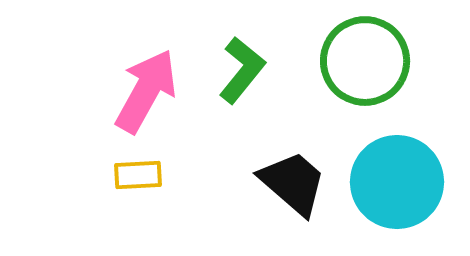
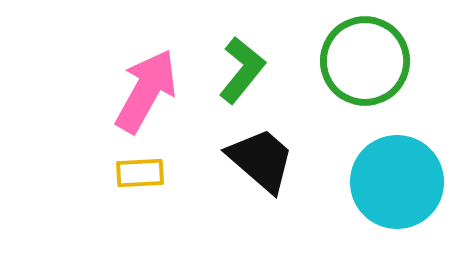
yellow rectangle: moved 2 px right, 2 px up
black trapezoid: moved 32 px left, 23 px up
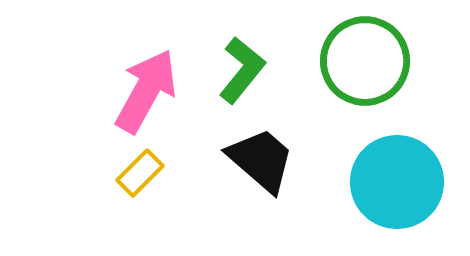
yellow rectangle: rotated 42 degrees counterclockwise
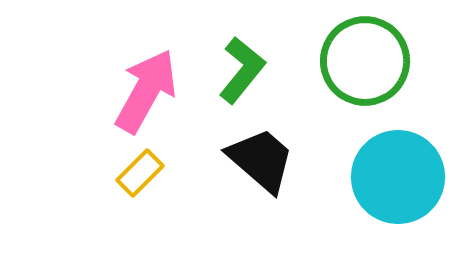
cyan circle: moved 1 px right, 5 px up
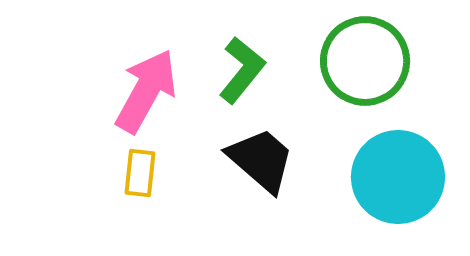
yellow rectangle: rotated 39 degrees counterclockwise
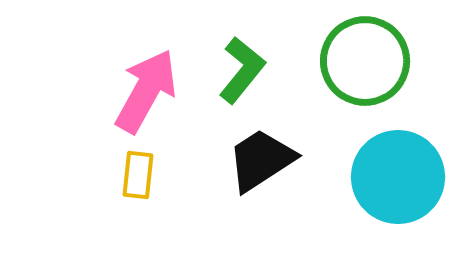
black trapezoid: rotated 74 degrees counterclockwise
yellow rectangle: moved 2 px left, 2 px down
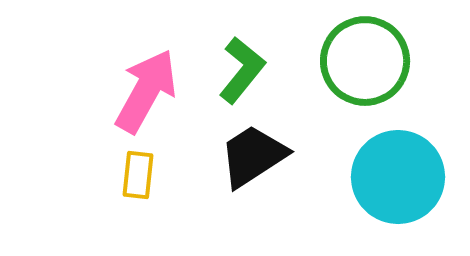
black trapezoid: moved 8 px left, 4 px up
